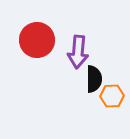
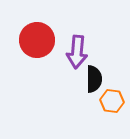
purple arrow: moved 1 px left
orange hexagon: moved 5 px down; rotated 10 degrees clockwise
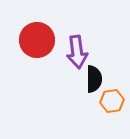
purple arrow: rotated 12 degrees counterclockwise
orange hexagon: rotated 15 degrees counterclockwise
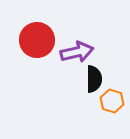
purple arrow: rotated 96 degrees counterclockwise
orange hexagon: rotated 25 degrees clockwise
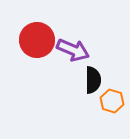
purple arrow: moved 4 px left, 2 px up; rotated 36 degrees clockwise
black semicircle: moved 1 px left, 1 px down
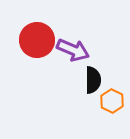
orange hexagon: rotated 10 degrees clockwise
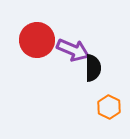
black semicircle: moved 12 px up
orange hexagon: moved 3 px left, 6 px down
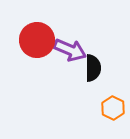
purple arrow: moved 3 px left
orange hexagon: moved 4 px right, 1 px down
